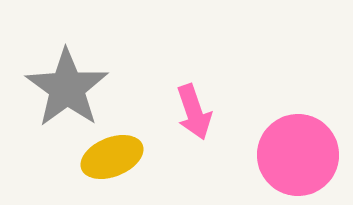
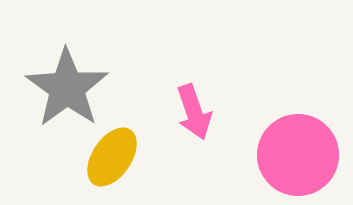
yellow ellipse: rotated 34 degrees counterclockwise
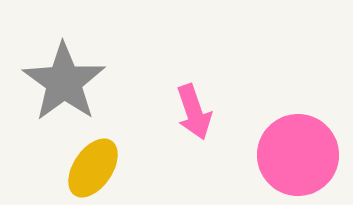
gray star: moved 3 px left, 6 px up
yellow ellipse: moved 19 px left, 11 px down
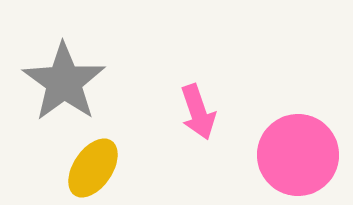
pink arrow: moved 4 px right
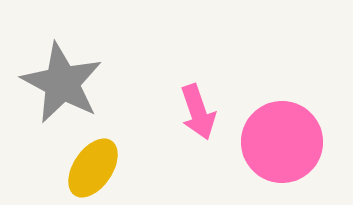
gray star: moved 2 px left, 1 px down; rotated 8 degrees counterclockwise
pink circle: moved 16 px left, 13 px up
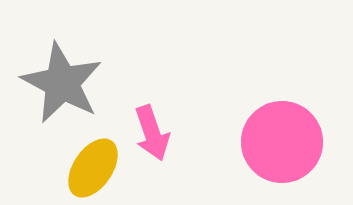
pink arrow: moved 46 px left, 21 px down
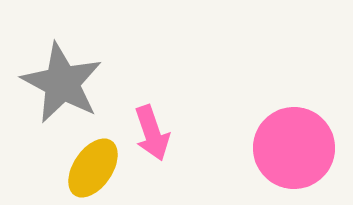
pink circle: moved 12 px right, 6 px down
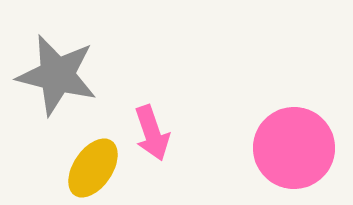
gray star: moved 5 px left, 8 px up; rotated 14 degrees counterclockwise
